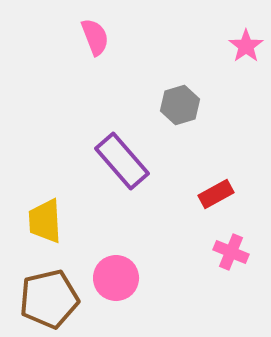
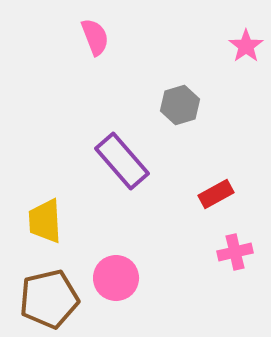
pink cross: moved 4 px right; rotated 36 degrees counterclockwise
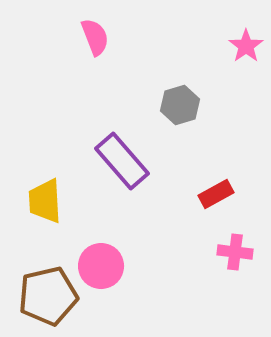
yellow trapezoid: moved 20 px up
pink cross: rotated 20 degrees clockwise
pink circle: moved 15 px left, 12 px up
brown pentagon: moved 1 px left, 3 px up
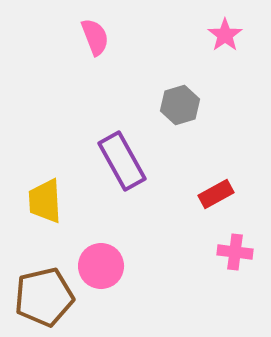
pink star: moved 21 px left, 11 px up
purple rectangle: rotated 12 degrees clockwise
brown pentagon: moved 4 px left, 1 px down
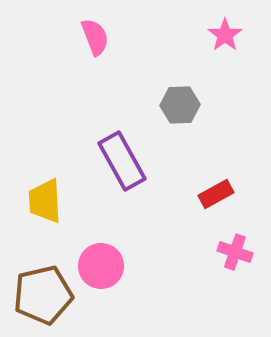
gray hexagon: rotated 15 degrees clockwise
pink cross: rotated 12 degrees clockwise
brown pentagon: moved 1 px left, 2 px up
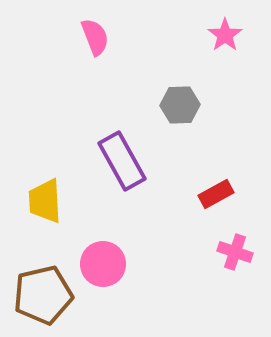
pink circle: moved 2 px right, 2 px up
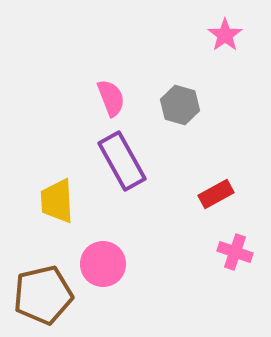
pink semicircle: moved 16 px right, 61 px down
gray hexagon: rotated 18 degrees clockwise
yellow trapezoid: moved 12 px right
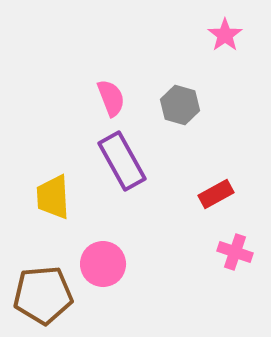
yellow trapezoid: moved 4 px left, 4 px up
brown pentagon: rotated 8 degrees clockwise
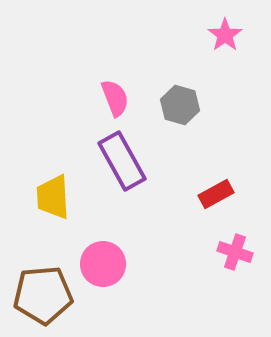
pink semicircle: moved 4 px right
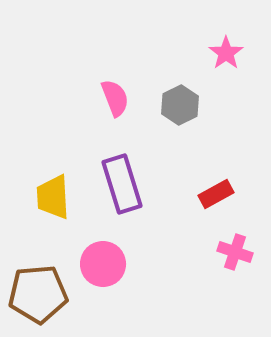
pink star: moved 1 px right, 18 px down
gray hexagon: rotated 18 degrees clockwise
purple rectangle: moved 23 px down; rotated 12 degrees clockwise
brown pentagon: moved 5 px left, 1 px up
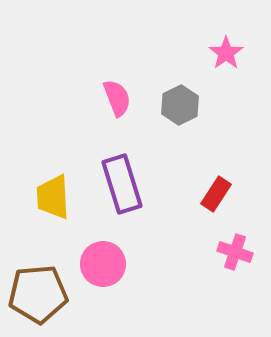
pink semicircle: moved 2 px right
red rectangle: rotated 28 degrees counterclockwise
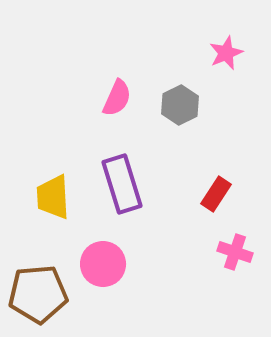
pink star: rotated 12 degrees clockwise
pink semicircle: rotated 45 degrees clockwise
